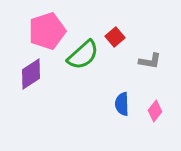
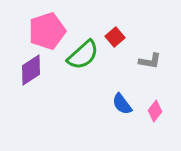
purple diamond: moved 4 px up
blue semicircle: rotated 35 degrees counterclockwise
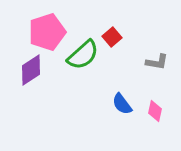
pink pentagon: moved 1 px down
red square: moved 3 px left
gray L-shape: moved 7 px right, 1 px down
pink diamond: rotated 25 degrees counterclockwise
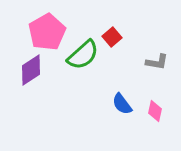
pink pentagon: rotated 12 degrees counterclockwise
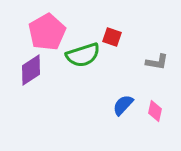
red square: rotated 30 degrees counterclockwise
green semicircle: rotated 24 degrees clockwise
blue semicircle: moved 1 px right, 1 px down; rotated 80 degrees clockwise
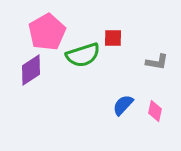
red square: moved 1 px right, 1 px down; rotated 18 degrees counterclockwise
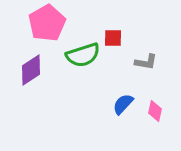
pink pentagon: moved 9 px up
gray L-shape: moved 11 px left
blue semicircle: moved 1 px up
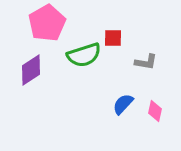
green semicircle: moved 1 px right
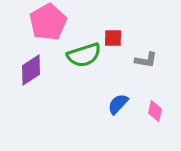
pink pentagon: moved 1 px right, 1 px up
gray L-shape: moved 2 px up
blue semicircle: moved 5 px left
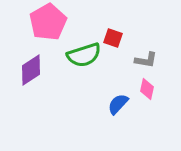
red square: rotated 18 degrees clockwise
pink diamond: moved 8 px left, 22 px up
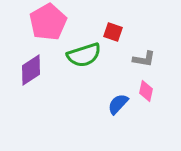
red square: moved 6 px up
gray L-shape: moved 2 px left, 1 px up
pink diamond: moved 1 px left, 2 px down
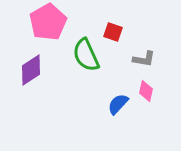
green semicircle: moved 2 px right; rotated 84 degrees clockwise
